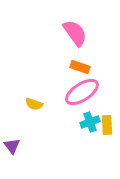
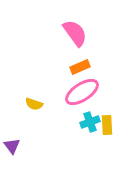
orange rectangle: rotated 42 degrees counterclockwise
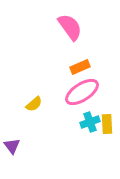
pink semicircle: moved 5 px left, 6 px up
yellow semicircle: rotated 60 degrees counterclockwise
yellow rectangle: moved 1 px up
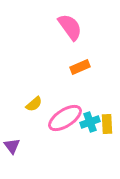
pink ellipse: moved 17 px left, 26 px down
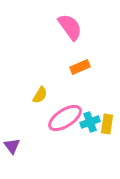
yellow semicircle: moved 6 px right, 9 px up; rotated 18 degrees counterclockwise
yellow rectangle: rotated 12 degrees clockwise
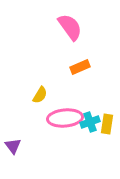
pink ellipse: rotated 28 degrees clockwise
purple triangle: moved 1 px right
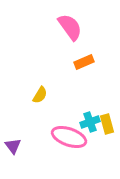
orange rectangle: moved 4 px right, 5 px up
pink ellipse: moved 4 px right, 19 px down; rotated 24 degrees clockwise
yellow rectangle: rotated 24 degrees counterclockwise
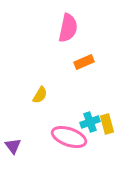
pink semicircle: moved 2 px left, 1 px down; rotated 48 degrees clockwise
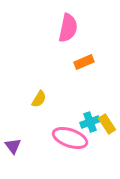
yellow semicircle: moved 1 px left, 4 px down
yellow rectangle: rotated 18 degrees counterclockwise
pink ellipse: moved 1 px right, 1 px down
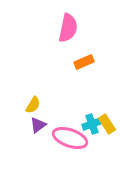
yellow semicircle: moved 6 px left, 6 px down
cyan cross: moved 2 px right, 2 px down
purple triangle: moved 25 px right, 21 px up; rotated 30 degrees clockwise
